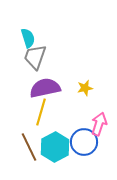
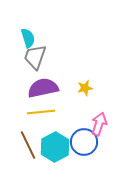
purple semicircle: moved 2 px left
yellow line: rotated 68 degrees clockwise
brown line: moved 1 px left, 2 px up
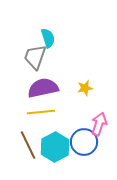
cyan semicircle: moved 20 px right
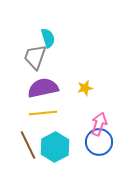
yellow line: moved 2 px right, 1 px down
blue circle: moved 15 px right
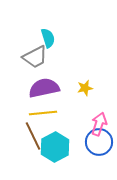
gray trapezoid: rotated 136 degrees counterclockwise
purple semicircle: moved 1 px right
brown line: moved 5 px right, 9 px up
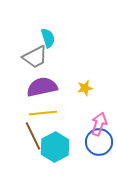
purple semicircle: moved 2 px left, 1 px up
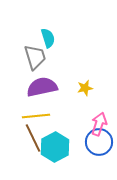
gray trapezoid: rotated 80 degrees counterclockwise
yellow line: moved 7 px left, 3 px down
brown line: moved 2 px down
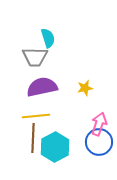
gray trapezoid: rotated 108 degrees clockwise
brown line: rotated 28 degrees clockwise
